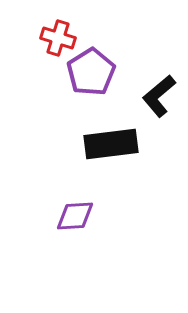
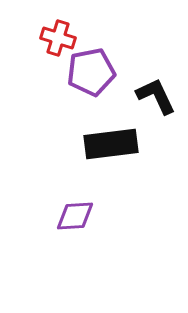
purple pentagon: rotated 21 degrees clockwise
black L-shape: moved 3 px left; rotated 105 degrees clockwise
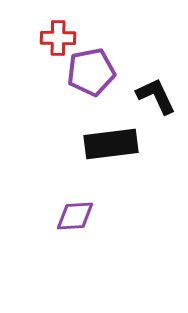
red cross: rotated 16 degrees counterclockwise
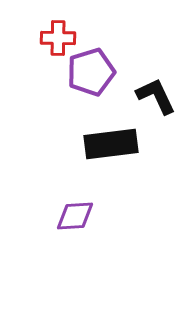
purple pentagon: rotated 6 degrees counterclockwise
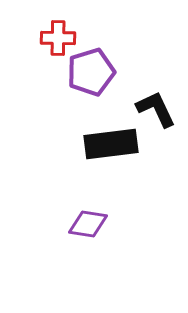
black L-shape: moved 13 px down
purple diamond: moved 13 px right, 8 px down; rotated 12 degrees clockwise
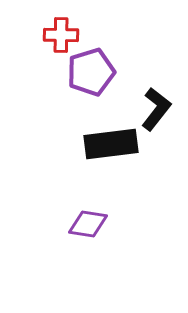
red cross: moved 3 px right, 3 px up
black L-shape: rotated 63 degrees clockwise
